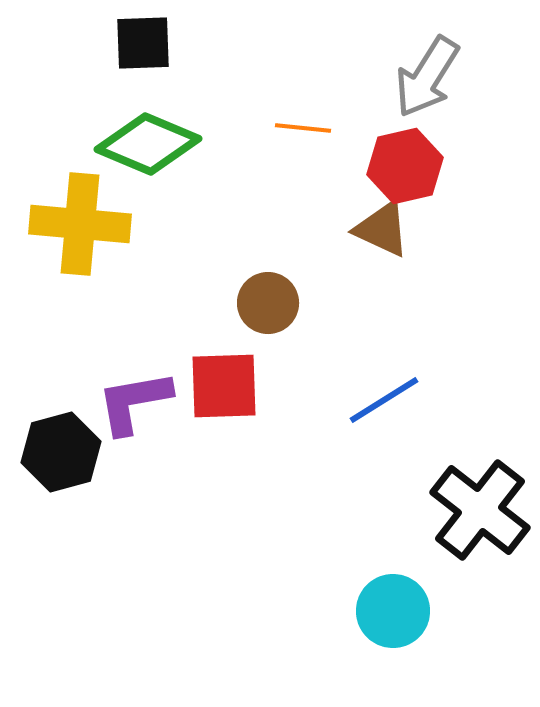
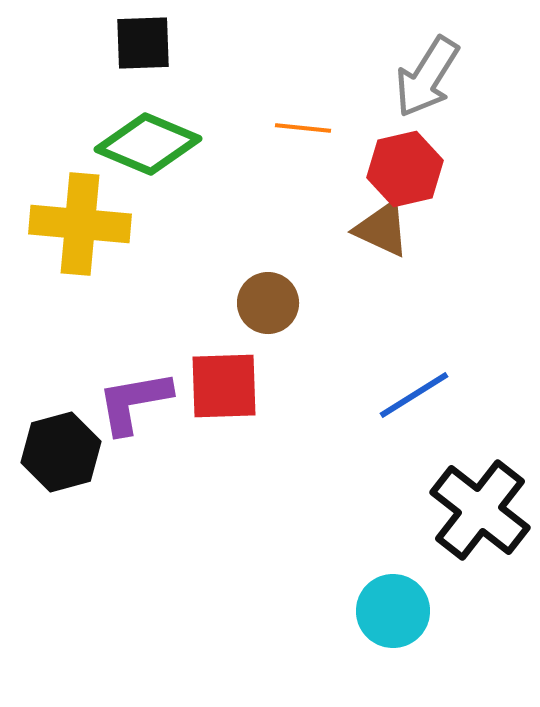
red hexagon: moved 3 px down
blue line: moved 30 px right, 5 px up
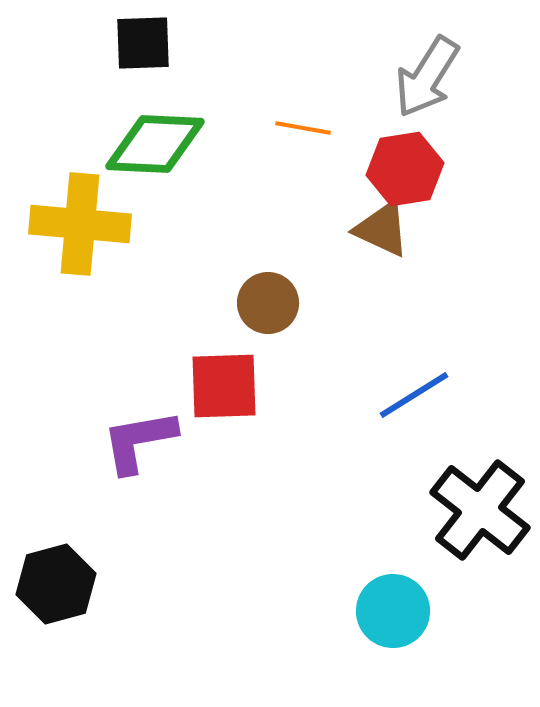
orange line: rotated 4 degrees clockwise
green diamond: moved 7 px right; rotated 20 degrees counterclockwise
red hexagon: rotated 4 degrees clockwise
purple L-shape: moved 5 px right, 39 px down
black hexagon: moved 5 px left, 132 px down
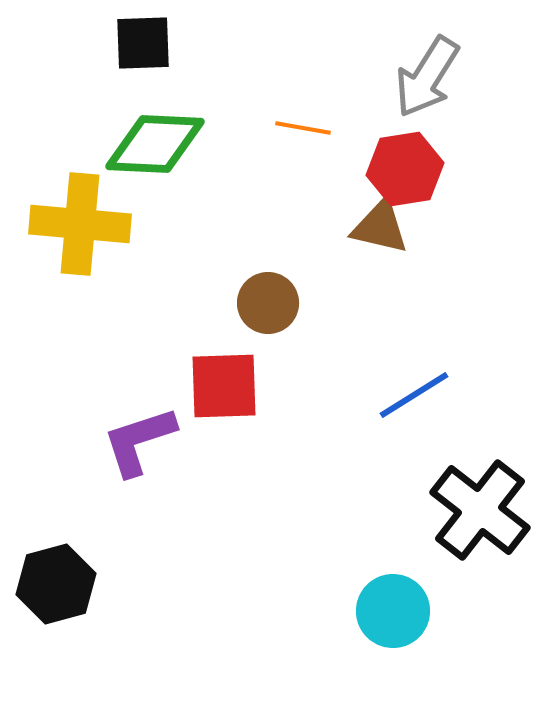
brown triangle: moved 2 px left, 2 px up; rotated 12 degrees counterclockwise
purple L-shape: rotated 8 degrees counterclockwise
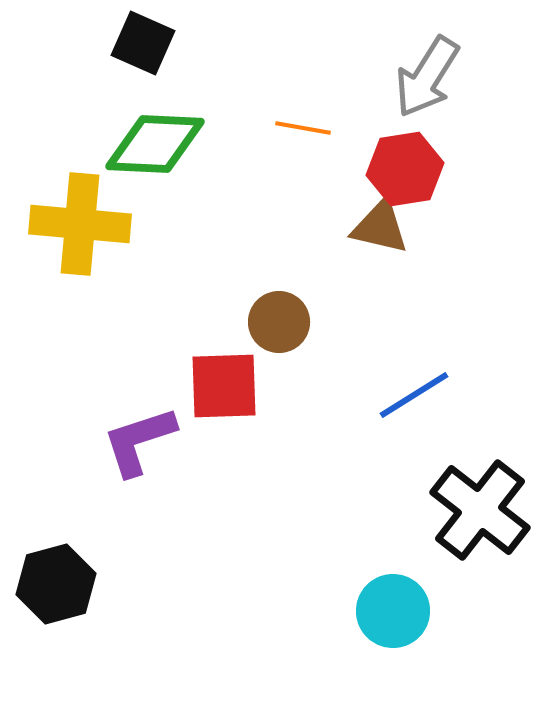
black square: rotated 26 degrees clockwise
brown circle: moved 11 px right, 19 px down
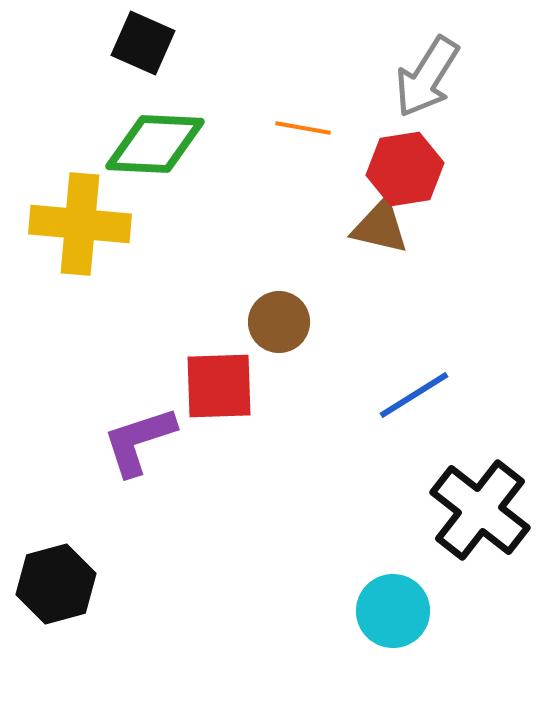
red square: moved 5 px left
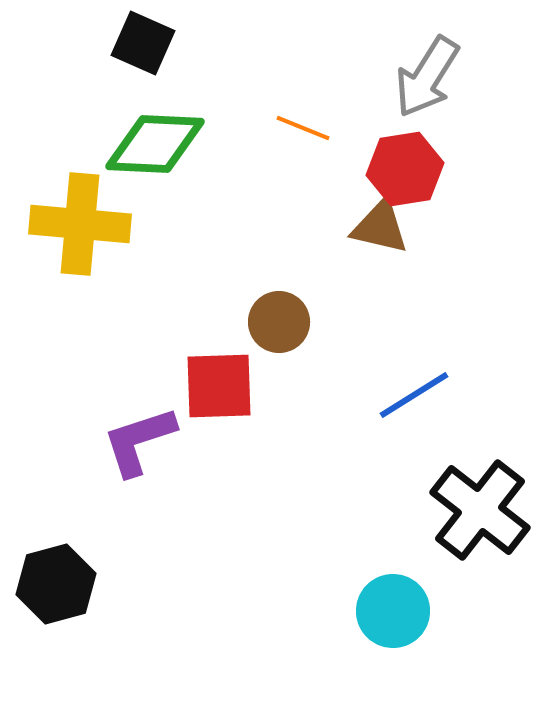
orange line: rotated 12 degrees clockwise
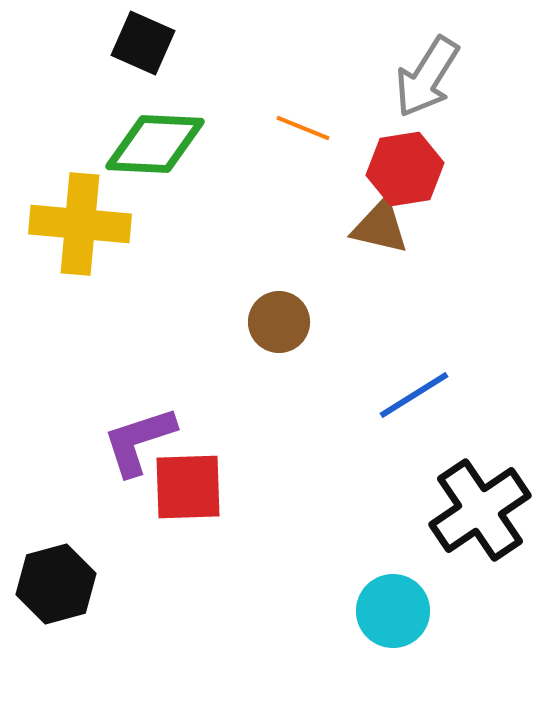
red square: moved 31 px left, 101 px down
black cross: rotated 18 degrees clockwise
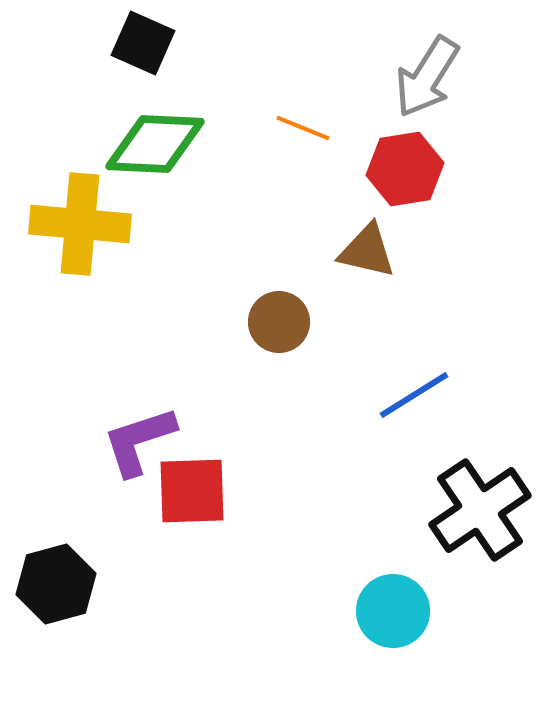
brown triangle: moved 13 px left, 24 px down
red square: moved 4 px right, 4 px down
